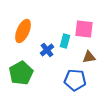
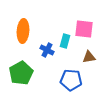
orange ellipse: rotated 20 degrees counterclockwise
blue cross: rotated 24 degrees counterclockwise
blue pentagon: moved 4 px left
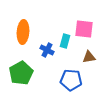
orange ellipse: moved 1 px down
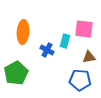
green pentagon: moved 5 px left
blue pentagon: moved 9 px right
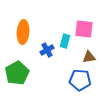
blue cross: rotated 32 degrees clockwise
green pentagon: moved 1 px right
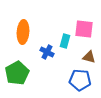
blue cross: moved 2 px down; rotated 32 degrees counterclockwise
brown triangle: rotated 24 degrees clockwise
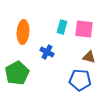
cyan rectangle: moved 3 px left, 14 px up
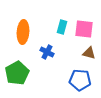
brown triangle: moved 4 px up
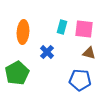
blue cross: rotated 16 degrees clockwise
